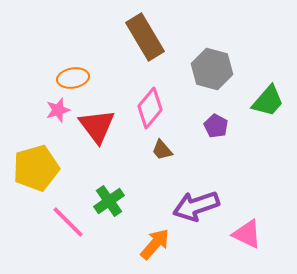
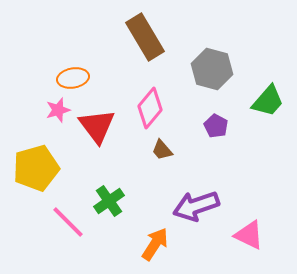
pink triangle: moved 2 px right, 1 px down
orange arrow: rotated 8 degrees counterclockwise
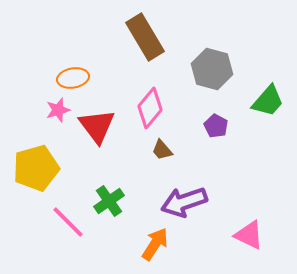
purple arrow: moved 12 px left, 4 px up
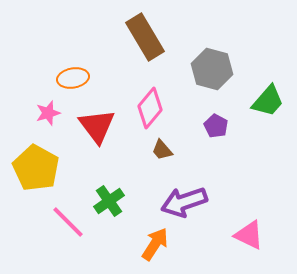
pink star: moved 10 px left, 3 px down
yellow pentagon: rotated 27 degrees counterclockwise
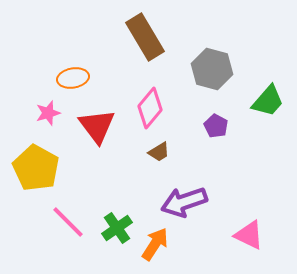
brown trapezoid: moved 3 px left, 2 px down; rotated 80 degrees counterclockwise
green cross: moved 8 px right, 27 px down
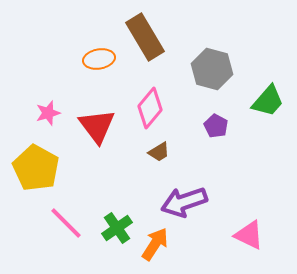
orange ellipse: moved 26 px right, 19 px up
pink line: moved 2 px left, 1 px down
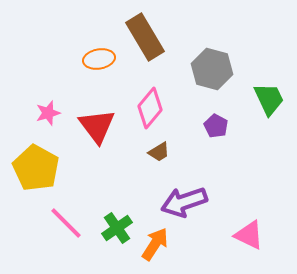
green trapezoid: moved 1 px right, 2 px up; rotated 66 degrees counterclockwise
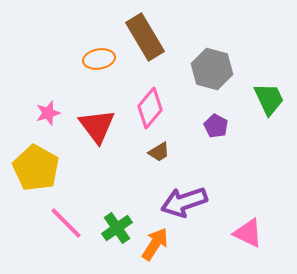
pink triangle: moved 1 px left, 2 px up
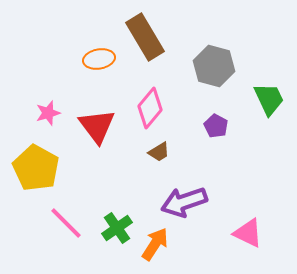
gray hexagon: moved 2 px right, 3 px up
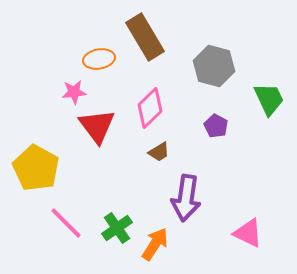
pink diamond: rotated 6 degrees clockwise
pink star: moved 26 px right, 21 px up; rotated 10 degrees clockwise
purple arrow: moved 2 px right, 4 px up; rotated 63 degrees counterclockwise
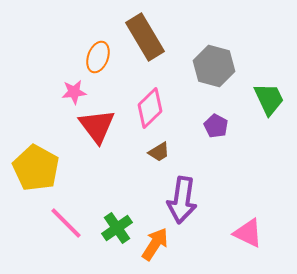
orange ellipse: moved 1 px left, 2 px up; rotated 60 degrees counterclockwise
purple arrow: moved 4 px left, 2 px down
